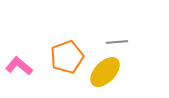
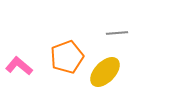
gray line: moved 9 px up
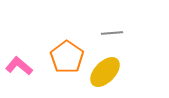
gray line: moved 5 px left
orange pentagon: rotated 16 degrees counterclockwise
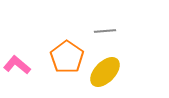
gray line: moved 7 px left, 2 px up
pink L-shape: moved 2 px left, 1 px up
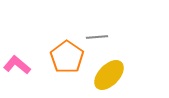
gray line: moved 8 px left, 6 px down
yellow ellipse: moved 4 px right, 3 px down
